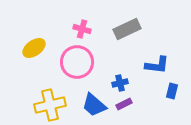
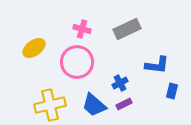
blue cross: rotated 14 degrees counterclockwise
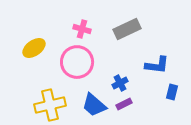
blue rectangle: moved 1 px down
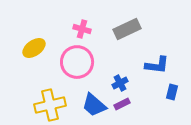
purple rectangle: moved 2 px left
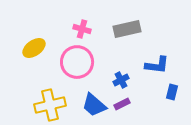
gray rectangle: rotated 12 degrees clockwise
blue cross: moved 1 px right, 3 px up
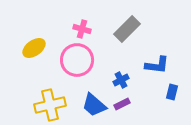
gray rectangle: rotated 32 degrees counterclockwise
pink circle: moved 2 px up
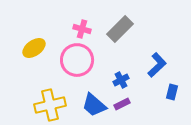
gray rectangle: moved 7 px left
blue L-shape: rotated 50 degrees counterclockwise
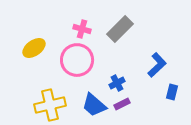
blue cross: moved 4 px left, 3 px down
